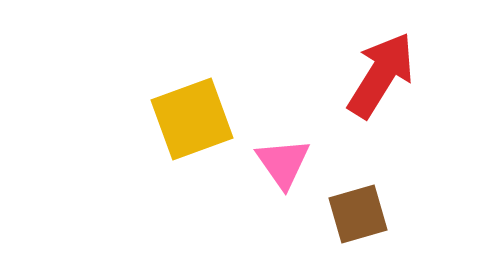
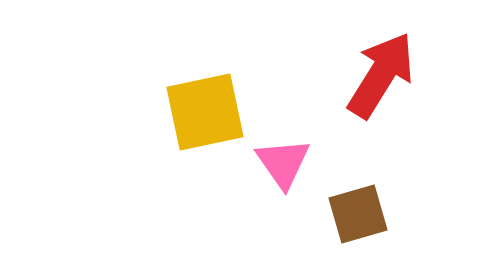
yellow square: moved 13 px right, 7 px up; rotated 8 degrees clockwise
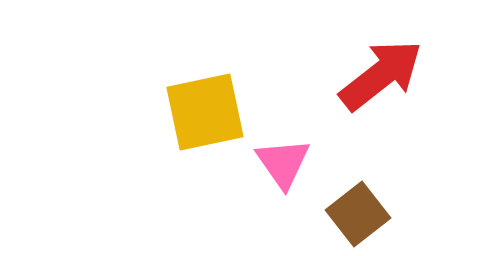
red arrow: rotated 20 degrees clockwise
brown square: rotated 22 degrees counterclockwise
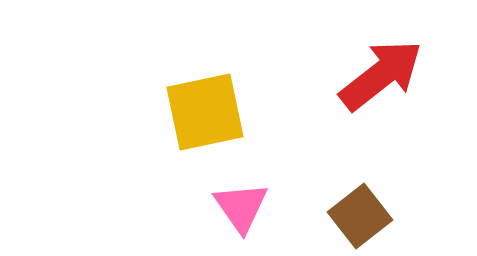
pink triangle: moved 42 px left, 44 px down
brown square: moved 2 px right, 2 px down
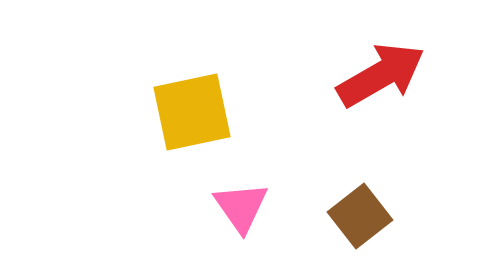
red arrow: rotated 8 degrees clockwise
yellow square: moved 13 px left
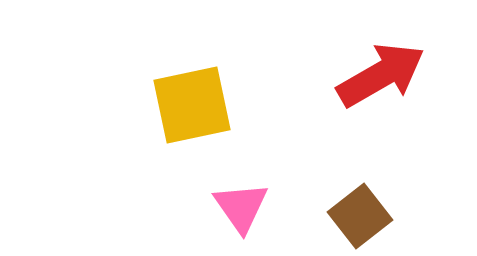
yellow square: moved 7 px up
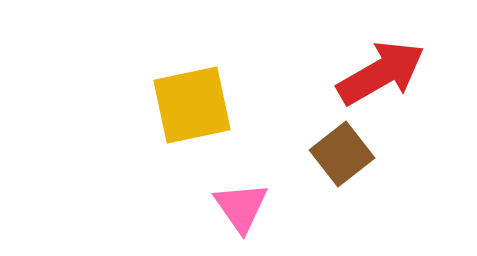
red arrow: moved 2 px up
brown square: moved 18 px left, 62 px up
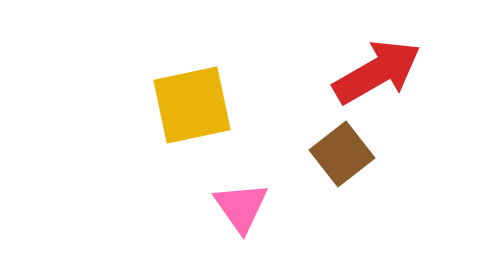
red arrow: moved 4 px left, 1 px up
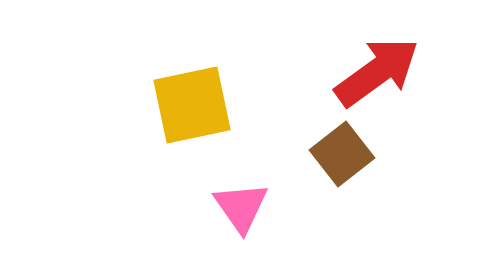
red arrow: rotated 6 degrees counterclockwise
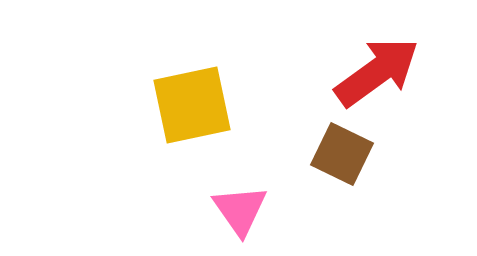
brown square: rotated 26 degrees counterclockwise
pink triangle: moved 1 px left, 3 px down
